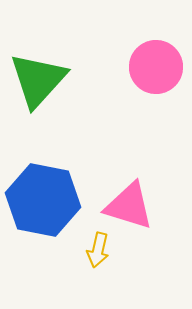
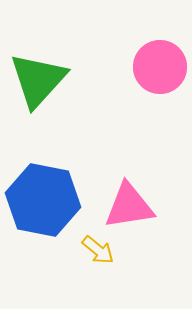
pink circle: moved 4 px right
pink triangle: rotated 26 degrees counterclockwise
yellow arrow: rotated 64 degrees counterclockwise
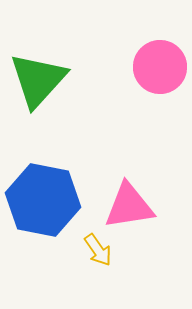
yellow arrow: rotated 16 degrees clockwise
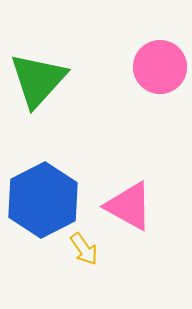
blue hexagon: rotated 22 degrees clockwise
pink triangle: rotated 38 degrees clockwise
yellow arrow: moved 14 px left, 1 px up
